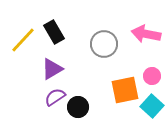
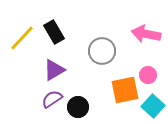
yellow line: moved 1 px left, 2 px up
gray circle: moved 2 px left, 7 px down
purple triangle: moved 2 px right, 1 px down
pink circle: moved 4 px left, 1 px up
purple semicircle: moved 3 px left, 2 px down
cyan square: moved 1 px right
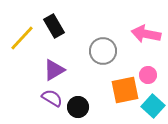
black rectangle: moved 6 px up
gray circle: moved 1 px right
purple semicircle: moved 1 px up; rotated 65 degrees clockwise
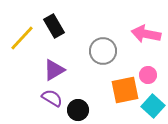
black circle: moved 3 px down
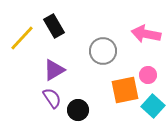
purple semicircle: rotated 25 degrees clockwise
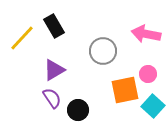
pink circle: moved 1 px up
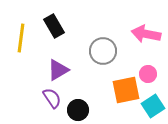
yellow line: moved 1 px left; rotated 36 degrees counterclockwise
purple triangle: moved 4 px right
orange square: moved 1 px right
cyan square: rotated 15 degrees clockwise
